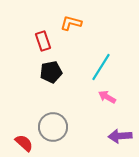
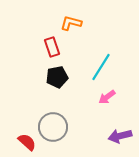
red rectangle: moved 9 px right, 6 px down
black pentagon: moved 6 px right, 5 px down
pink arrow: rotated 66 degrees counterclockwise
purple arrow: rotated 10 degrees counterclockwise
red semicircle: moved 3 px right, 1 px up
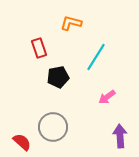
red rectangle: moved 13 px left, 1 px down
cyan line: moved 5 px left, 10 px up
black pentagon: moved 1 px right
purple arrow: rotated 100 degrees clockwise
red semicircle: moved 5 px left
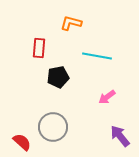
red rectangle: rotated 24 degrees clockwise
cyan line: moved 1 px right, 1 px up; rotated 68 degrees clockwise
purple arrow: rotated 35 degrees counterclockwise
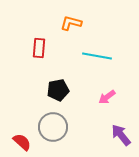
black pentagon: moved 13 px down
purple arrow: moved 1 px right, 1 px up
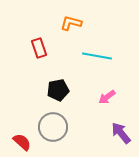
red rectangle: rotated 24 degrees counterclockwise
purple arrow: moved 2 px up
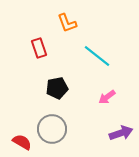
orange L-shape: moved 4 px left; rotated 125 degrees counterclockwise
cyan line: rotated 28 degrees clockwise
black pentagon: moved 1 px left, 2 px up
gray circle: moved 1 px left, 2 px down
purple arrow: rotated 110 degrees clockwise
red semicircle: rotated 12 degrees counterclockwise
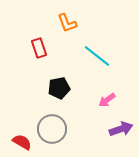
black pentagon: moved 2 px right
pink arrow: moved 3 px down
purple arrow: moved 4 px up
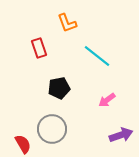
purple arrow: moved 6 px down
red semicircle: moved 1 px right, 2 px down; rotated 30 degrees clockwise
